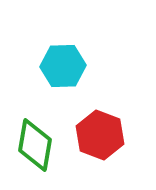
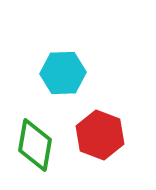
cyan hexagon: moved 7 px down
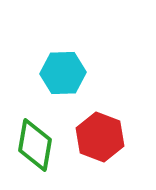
red hexagon: moved 2 px down
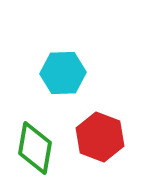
green diamond: moved 3 px down
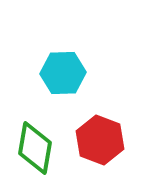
red hexagon: moved 3 px down
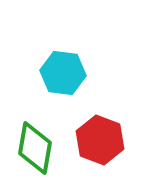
cyan hexagon: rotated 9 degrees clockwise
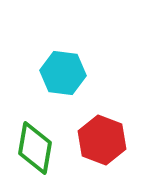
red hexagon: moved 2 px right
